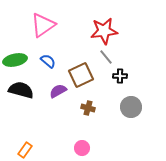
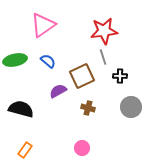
gray line: moved 3 px left; rotated 21 degrees clockwise
brown square: moved 1 px right, 1 px down
black semicircle: moved 19 px down
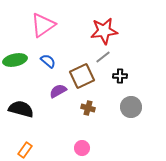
gray line: rotated 70 degrees clockwise
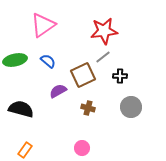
brown square: moved 1 px right, 1 px up
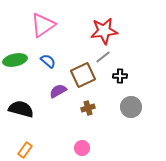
brown cross: rotated 32 degrees counterclockwise
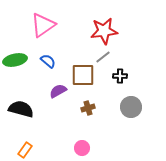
brown square: rotated 25 degrees clockwise
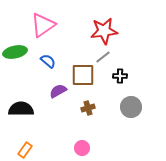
green ellipse: moved 8 px up
black semicircle: rotated 15 degrees counterclockwise
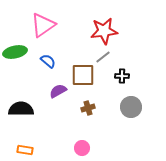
black cross: moved 2 px right
orange rectangle: rotated 63 degrees clockwise
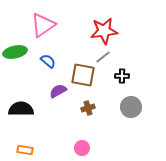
brown square: rotated 10 degrees clockwise
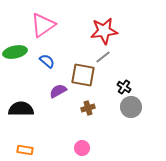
blue semicircle: moved 1 px left
black cross: moved 2 px right, 11 px down; rotated 32 degrees clockwise
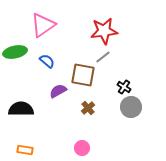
brown cross: rotated 24 degrees counterclockwise
